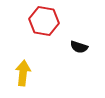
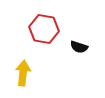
red hexagon: moved 8 px down
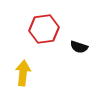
red hexagon: rotated 16 degrees counterclockwise
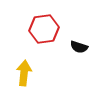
yellow arrow: moved 1 px right
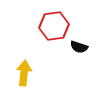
red hexagon: moved 10 px right, 3 px up
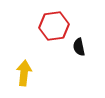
black semicircle: rotated 60 degrees clockwise
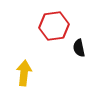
black semicircle: moved 1 px down
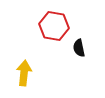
red hexagon: rotated 16 degrees clockwise
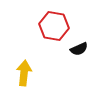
black semicircle: moved 1 px down; rotated 102 degrees counterclockwise
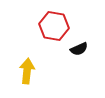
yellow arrow: moved 3 px right, 2 px up
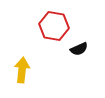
yellow arrow: moved 5 px left, 1 px up
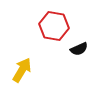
yellow arrow: rotated 25 degrees clockwise
